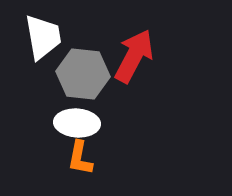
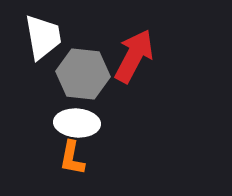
orange L-shape: moved 8 px left
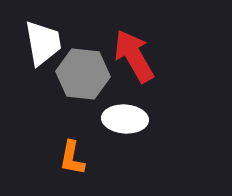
white trapezoid: moved 6 px down
red arrow: rotated 58 degrees counterclockwise
white ellipse: moved 48 px right, 4 px up
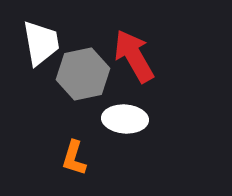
white trapezoid: moved 2 px left
gray hexagon: rotated 18 degrees counterclockwise
orange L-shape: moved 2 px right; rotated 6 degrees clockwise
